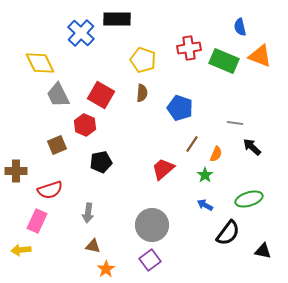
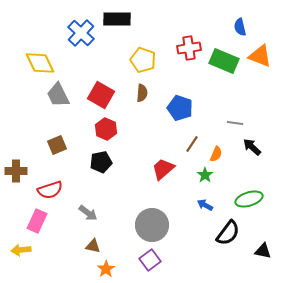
red hexagon: moved 21 px right, 4 px down
gray arrow: rotated 60 degrees counterclockwise
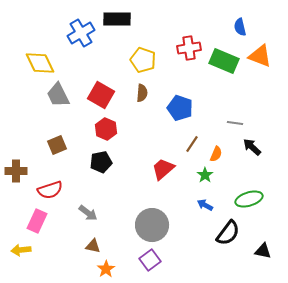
blue cross: rotated 16 degrees clockwise
